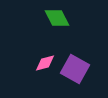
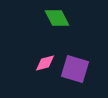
purple square: rotated 12 degrees counterclockwise
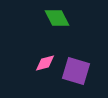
purple square: moved 1 px right, 2 px down
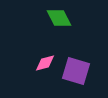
green diamond: moved 2 px right
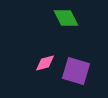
green diamond: moved 7 px right
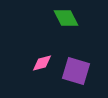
pink diamond: moved 3 px left
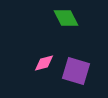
pink diamond: moved 2 px right
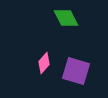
pink diamond: rotated 35 degrees counterclockwise
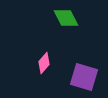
purple square: moved 8 px right, 6 px down
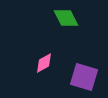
pink diamond: rotated 20 degrees clockwise
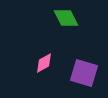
purple square: moved 4 px up
